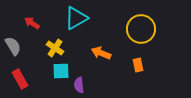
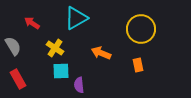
red rectangle: moved 2 px left
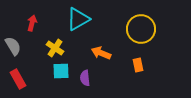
cyan triangle: moved 2 px right, 1 px down
red arrow: rotated 70 degrees clockwise
purple semicircle: moved 6 px right, 7 px up
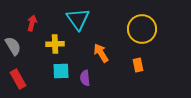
cyan triangle: rotated 35 degrees counterclockwise
yellow circle: moved 1 px right
yellow cross: moved 4 px up; rotated 36 degrees counterclockwise
orange arrow: rotated 36 degrees clockwise
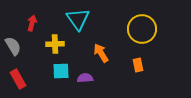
purple semicircle: rotated 91 degrees clockwise
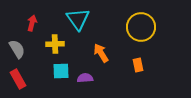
yellow circle: moved 1 px left, 2 px up
gray semicircle: moved 4 px right, 3 px down
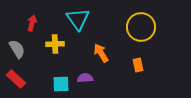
cyan square: moved 13 px down
red rectangle: moved 2 px left; rotated 18 degrees counterclockwise
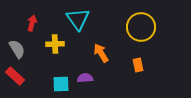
red rectangle: moved 1 px left, 3 px up
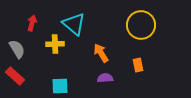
cyan triangle: moved 4 px left, 5 px down; rotated 15 degrees counterclockwise
yellow circle: moved 2 px up
purple semicircle: moved 20 px right
cyan square: moved 1 px left, 2 px down
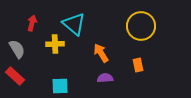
yellow circle: moved 1 px down
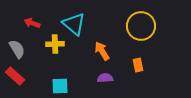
red arrow: rotated 84 degrees counterclockwise
orange arrow: moved 1 px right, 2 px up
